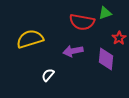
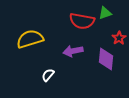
red semicircle: moved 1 px up
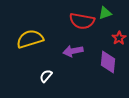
purple diamond: moved 2 px right, 3 px down
white semicircle: moved 2 px left, 1 px down
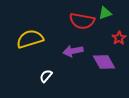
purple diamond: moved 4 px left; rotated 35 degrees counterclockwise
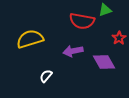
green triangle: moved 3 px up
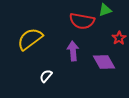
yellow semicircle: rotated 20 degrees counterclockwise
purple arrow: rotated 96 degrees clockwise
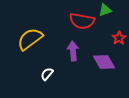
white semicircle: moved 1 px right, 2 px up
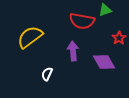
yellow semicircle: moved 2 px up
white semicircle: rotated 16 degrees counterclockwise
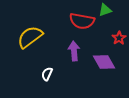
purple arrow: moved 1 px right
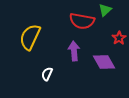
green triangle: rotated 24 degrees counterclockwise
yellow semicircle: rotated 28 degrees counterclockwise
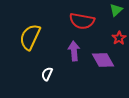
green triangle: moved 11 px right
purple diamond: moved 1 px left, 2 px up
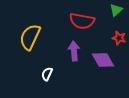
red star: rotated 24 degrees counterclockwise
